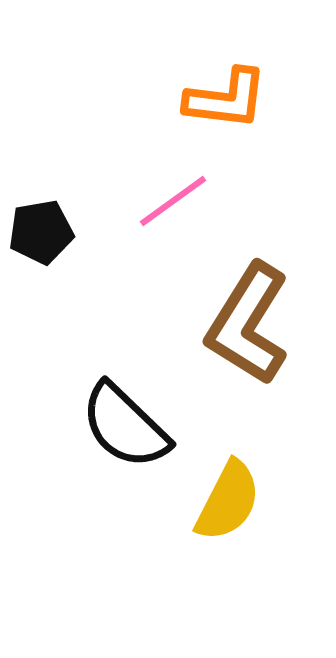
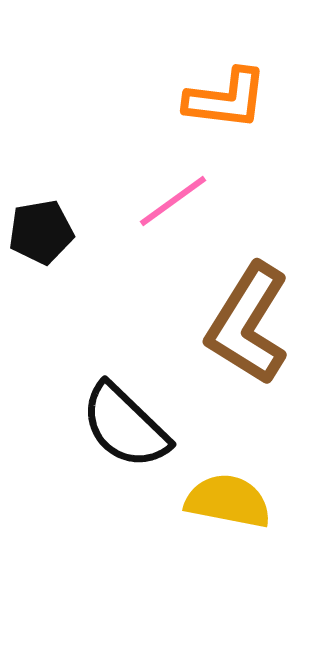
yellow semicircle: rotated 106 degrees counterclockwise
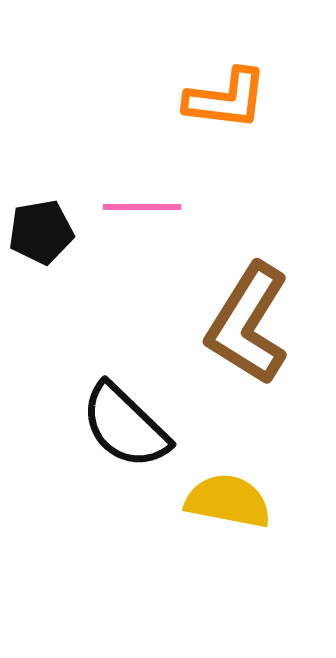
pink line: moved 31 px left, 6 px down; rotated 36 degrees clockwise
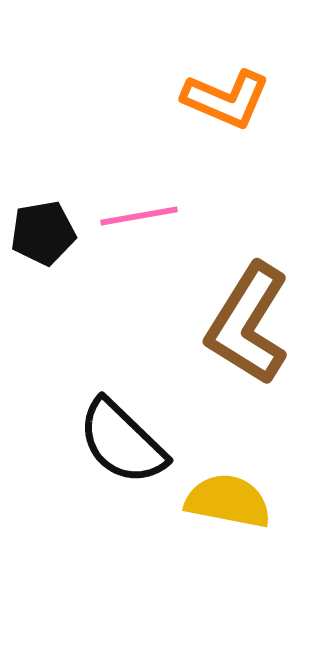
orange L-shape: rotated 16 degrees clockwise
pink line: moved 3 px left, 9 px down; rotated 10 degrees counterclockwise
black pentagon: moved 2 px right, 1 px down
black semicircle: moved 3 px left, 16 px down
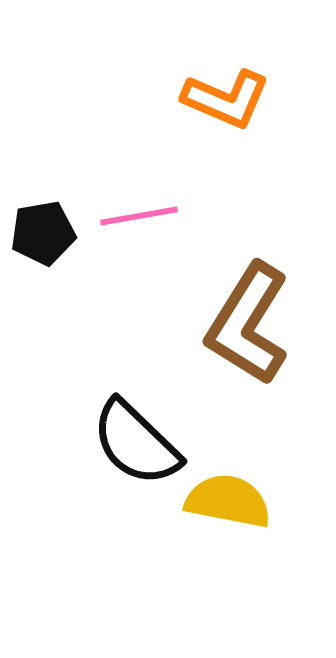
black semicircle: moved 14 px right, 1 px down
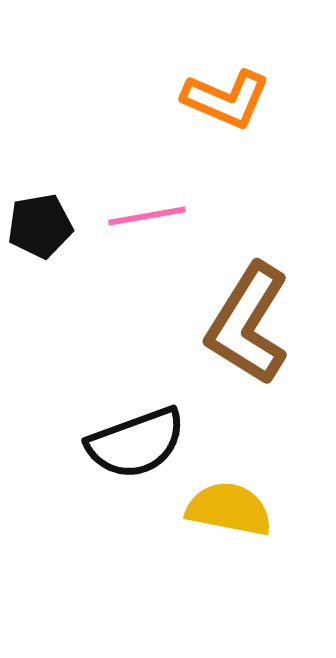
pink line: moved 8 px right
black pentagon: moved 3 px left, 7 px up
black semicircle: rotated 64 degrees counterclockwise
yellow semicircle: moved 1 px right, 8 px down
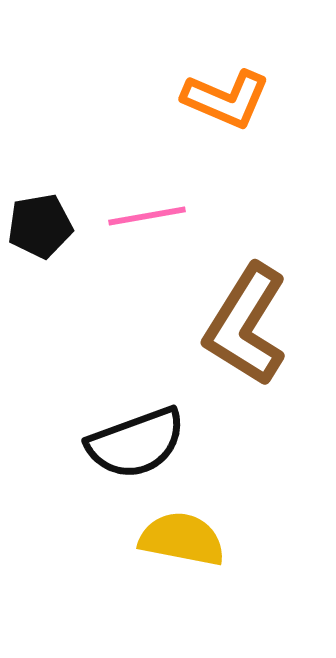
brown L-shape: moved 2 px left, 1 px down
yellow semicircle: moved 47 px left, 30 px down
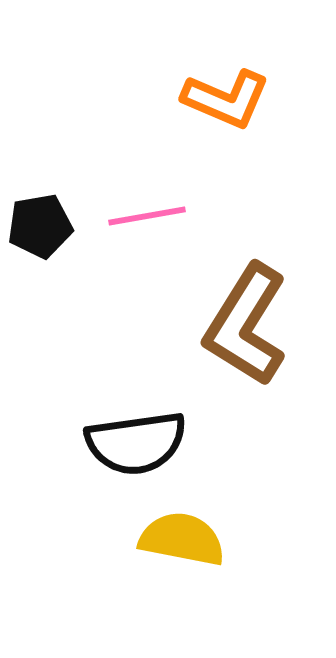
black semicircle: rotated 12 degrees clockwise
